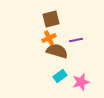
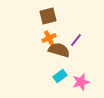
brown square: moved 3 px left, 3 px up
purple line: rotated 40 degrees counterclockwise
brown semicircle: moved 2 px right, 1 px up
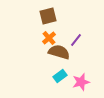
orange cross: rotated 16 degrees counterclockwise
brown semicircle: moved 2 px down
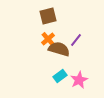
orange cross: moved 1 px left, 1 px down
brown semicircle: moved 3 px up
pink star: moved 2 px left, 2 px up; rotated 12 degrees counterclockwise
